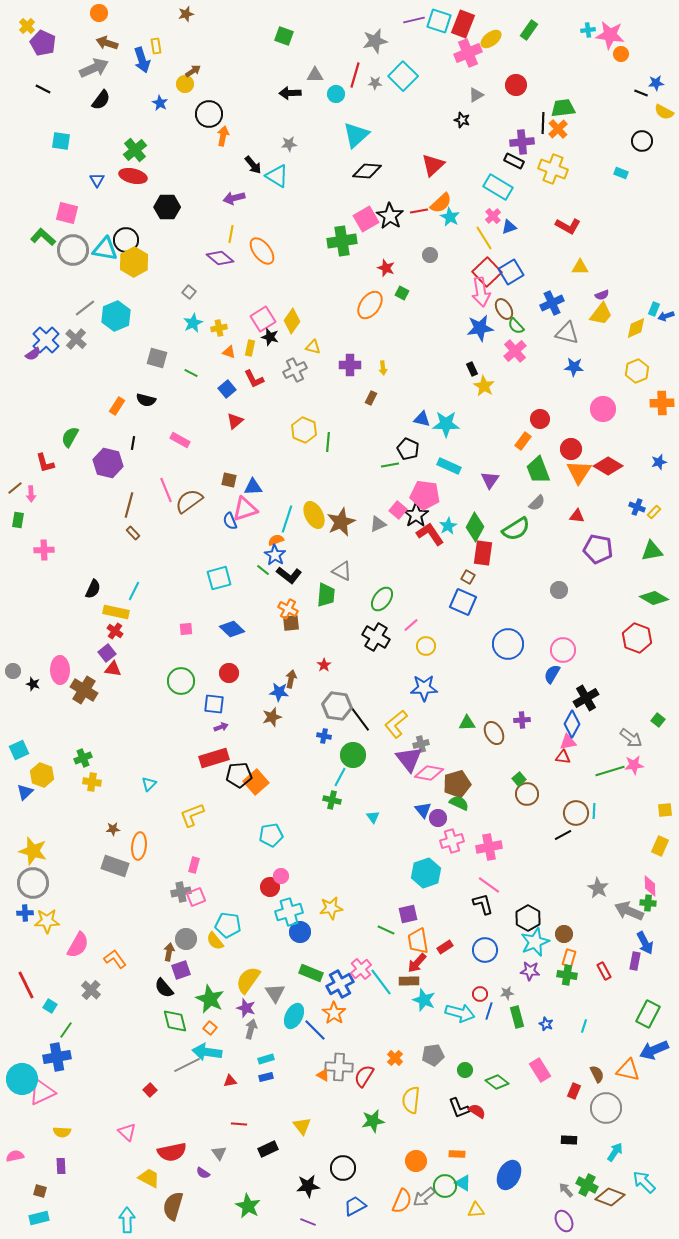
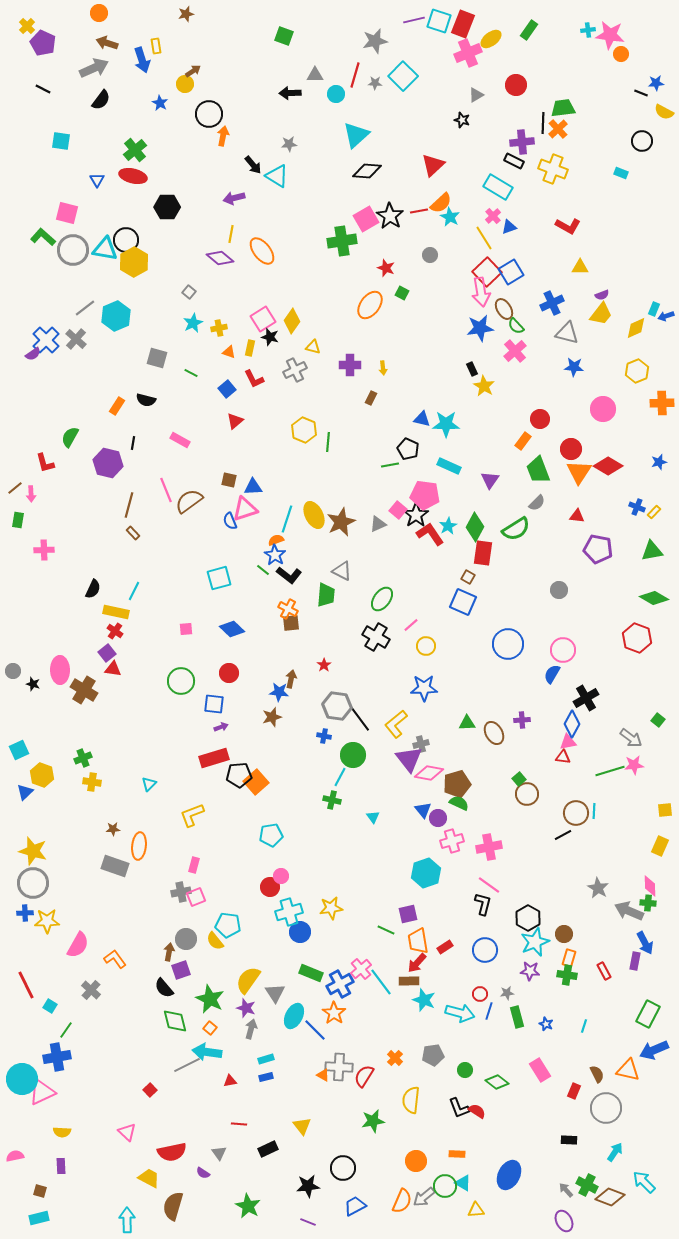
black L-shape at (483, 904): rotated 30 degrees clockwise
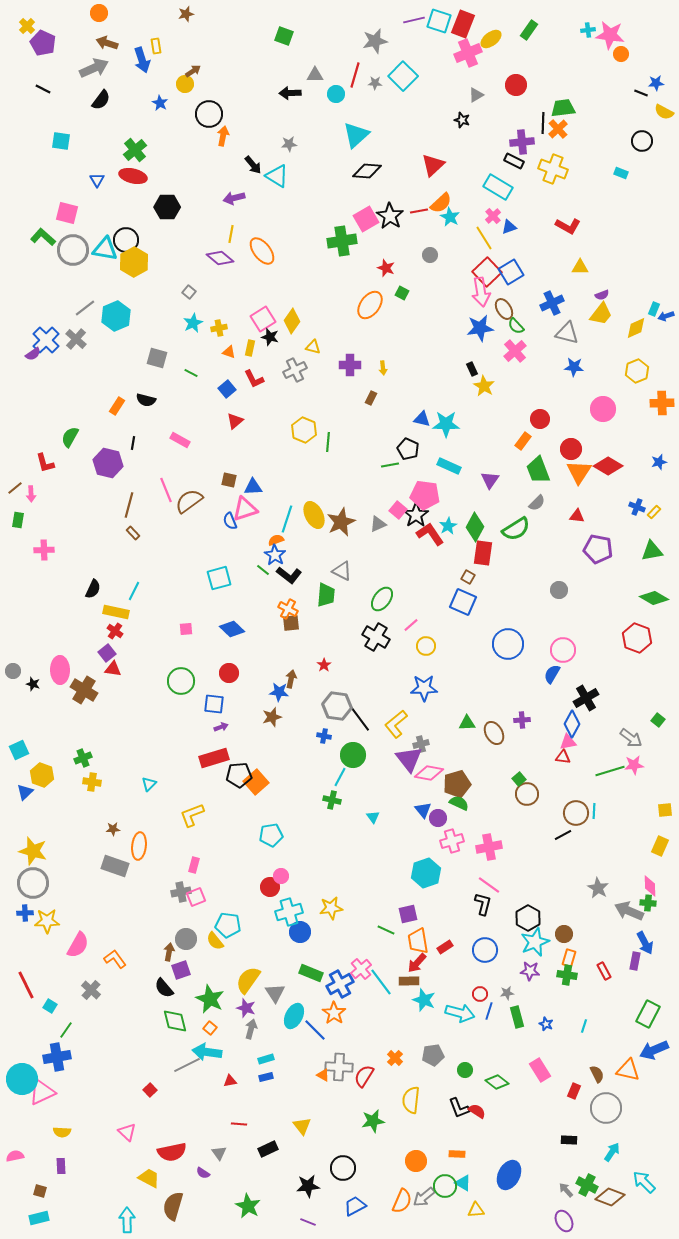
cyan arrow at (615, 1152): moved 3 px left
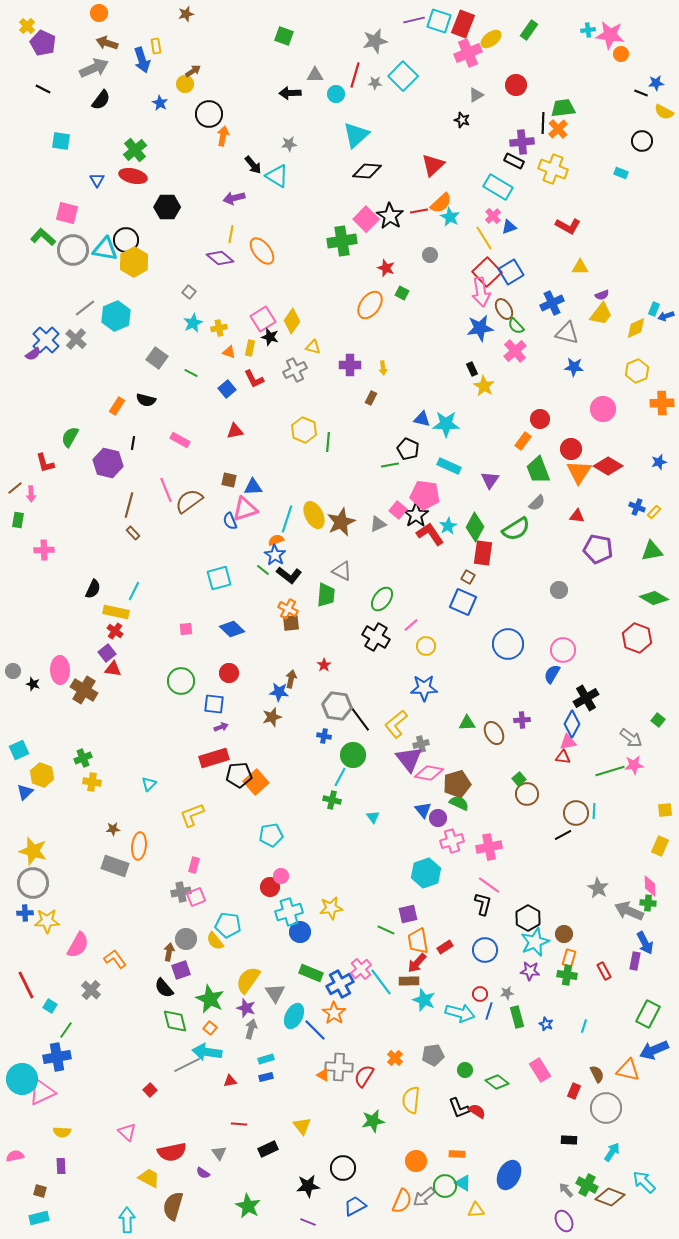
pink square at (366, 219): rotated 15 degrees counterclockwise
gray square at (157, 358): rotated 20 degrees clockwise
red triangle at (235, 421): moved 10 px down; rotated 30 degrees clockwise
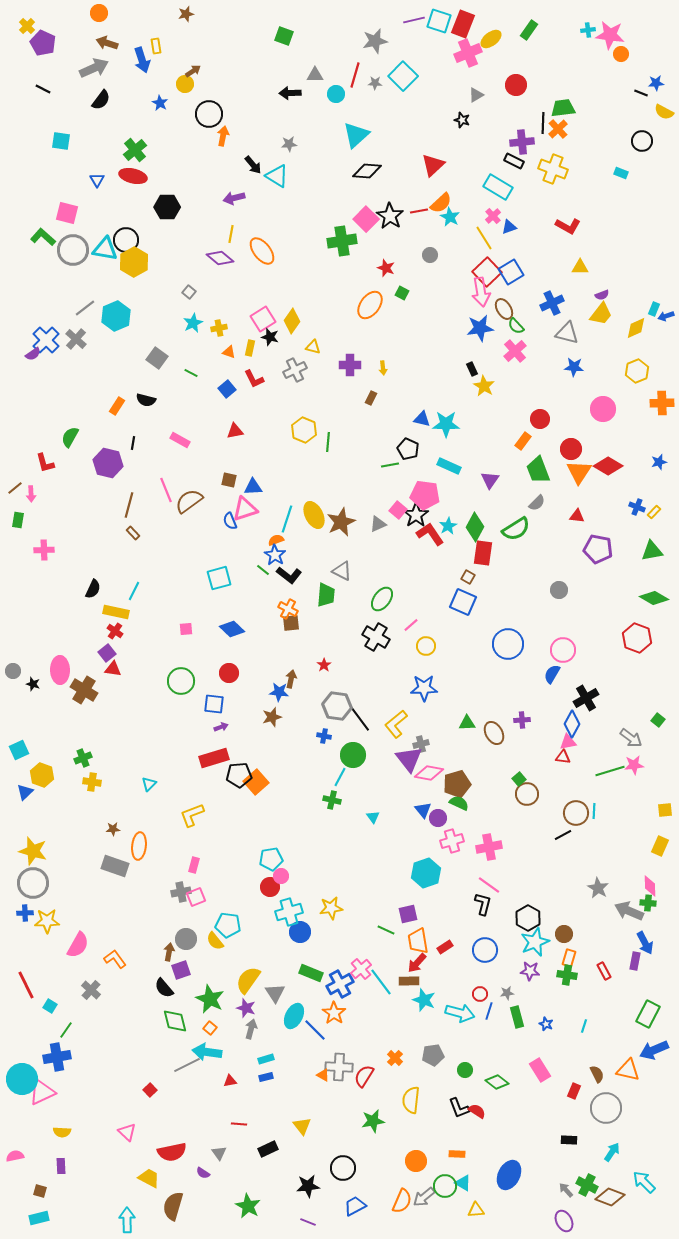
cyan pentagon at (271, 835): moved 24 px down
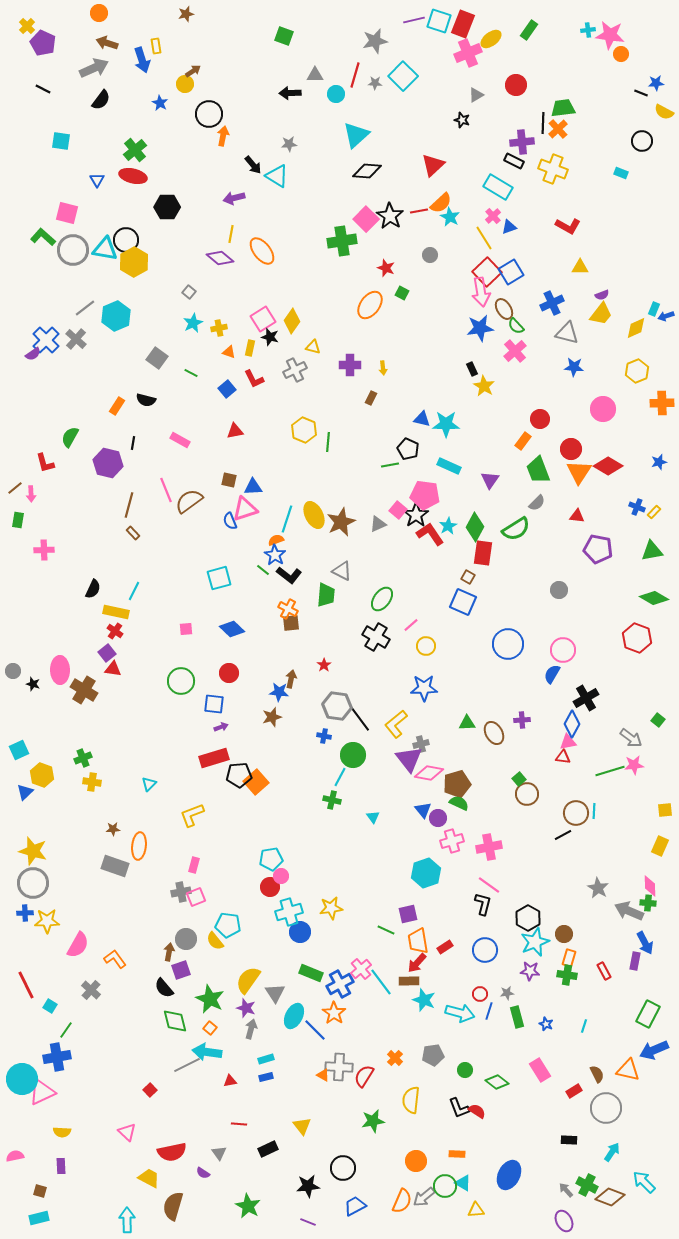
red rectangle at (574, 1091): rotated 35 degrees clockwise
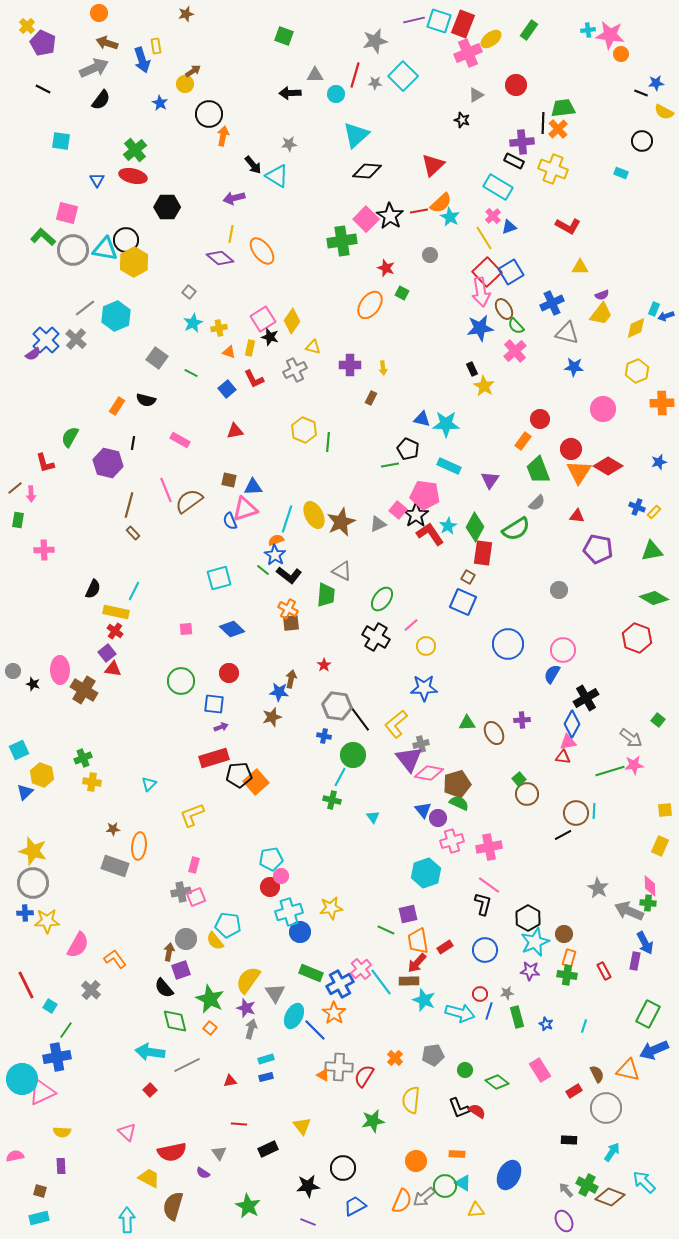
cyan arrow at (207, 1052): moved 57 px left
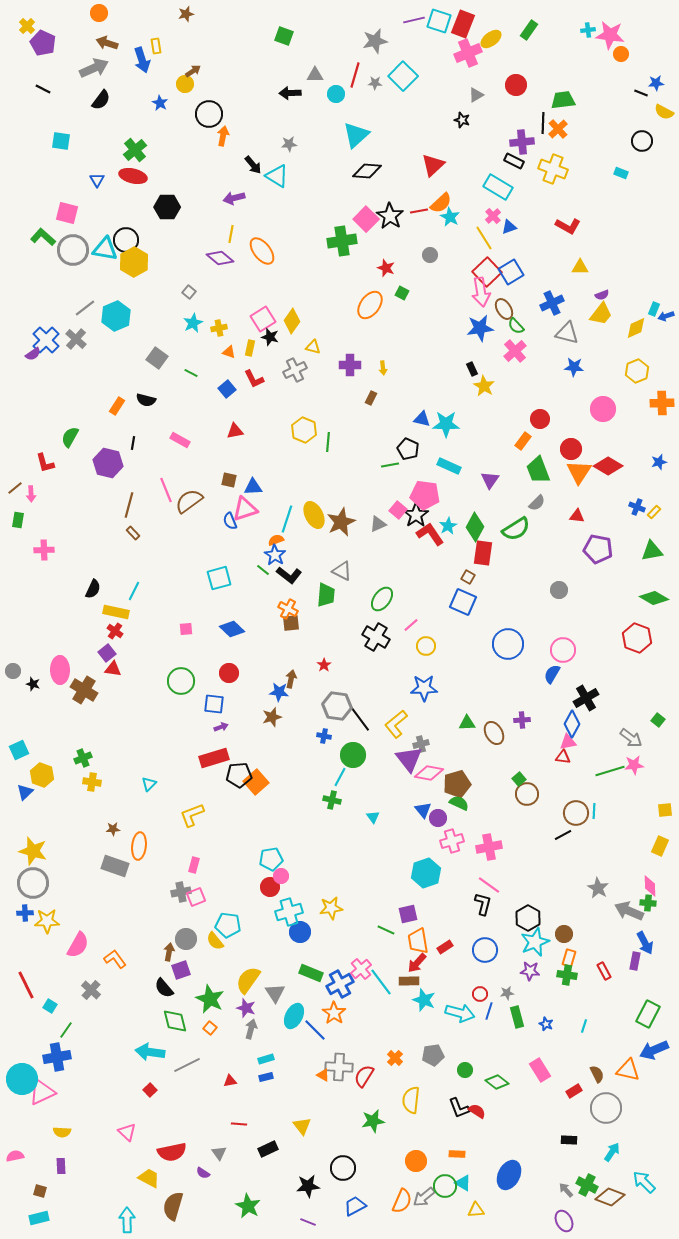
green trapezoid at (563, 108): moved 8 px up
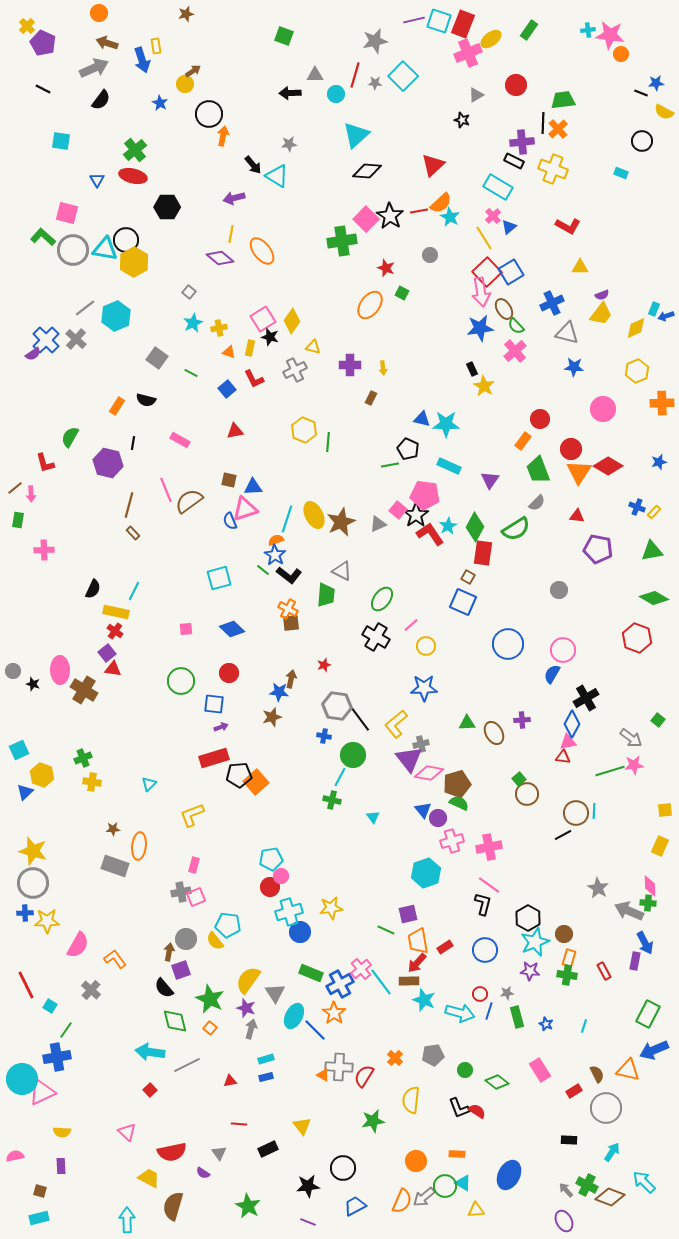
blue triangle at (509, 227): rotated 21 degrees counterclockwise
red star at (324, 665): rotated 16 degrees clockwise
